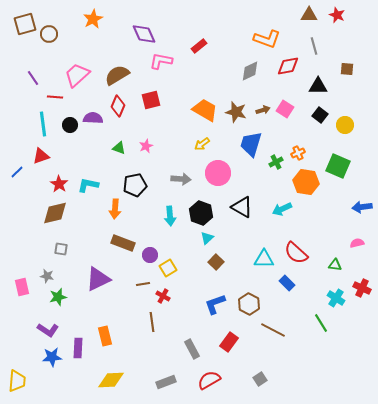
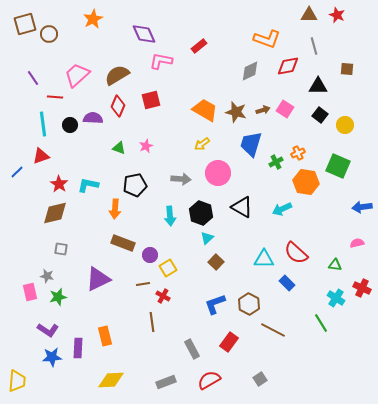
pink rectangle at (22, 287): moved 8 px right, 5 px down
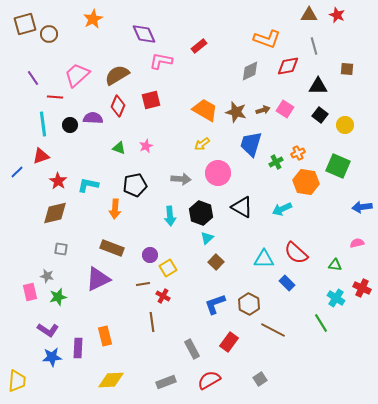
red star at (59, 184): moved 1 px left, 3 px up
brown rectangle at (123, 243): moved 11 px left, 5 px down
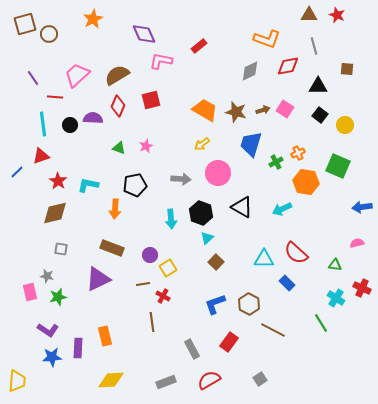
cyan arrow at (170, 216): moved 1 px right, 3 px down
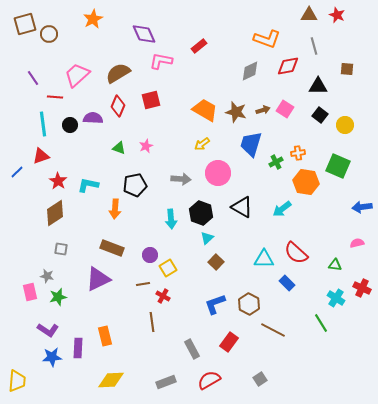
brown semicircle at (117, 75): moved 1 px right, 2 px up
orange cross at (298, 153): rotated 16 degrees clockwise
cyan arrow at (282, 209): rotated 12 degrees counterclockwise
brown diamond at (55, 213): rotated 20 degrees counterclockwise
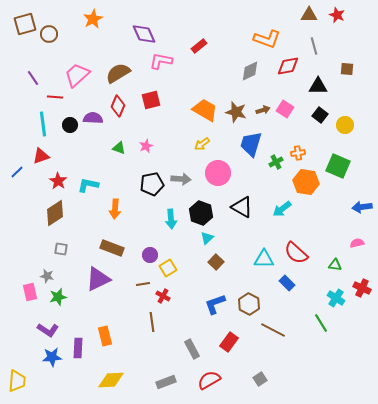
black pentagon at (135, 185): moved 17 px right, 1 px up
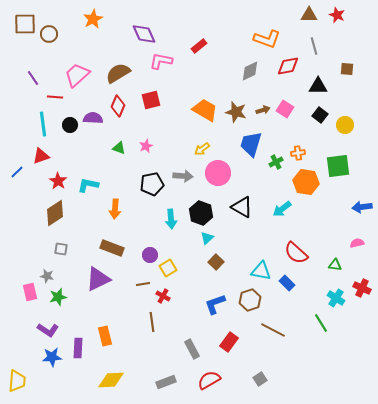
brown square at (25, 24): rotated 15 degrees clockwise
yellow arrow at (202, 144): moved 5 px down
green square at (338, 166): rotated 30 degrees counterclockwise
gray arrow at (181, 179): moved 2 px right, 3 px up
cyan triangle at (264, 259): moved 3 px left, 12 px down; rotated 10 degrees clockwise
brown hexagon at (249, 304): moved 1 px right, 4 px up; rotated 15 degrees clockwise
